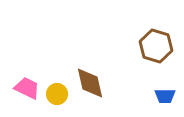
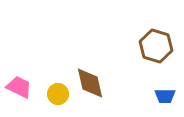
pink trapezoid: moved 8 px left, 1 px up
yellow circle: moved 1 px right
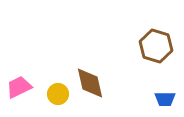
pink trapezoid: rotated 52 degrees counterclockwise
blue trapezoid: moved 3 px down
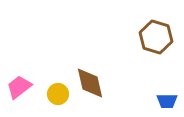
brown hexagon: moved 9 px up
pink trapezoid: rotated 12 degrees counterclockwise
blue trapezoid: moved 2 px right, 2 px down
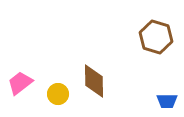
brown diamond: moved 4 px right, 2 px up; rotated 12 degrees clockwise
pink trapezoid: moved 1 px right, 4 px up
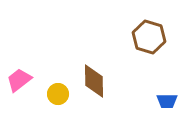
brown hexagon: moved 7 px left
pink trapezoid: moved 1 px left, 3 px up
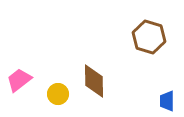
blue trapezoid: rotated 90 degrees clockwise
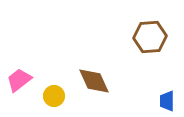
brown hexagon: moved 1 px right; rotated 20 degrees counterclockwise
brown diamond: rotated 24 degrees counterclockwise
yellow circle: moved 4 px left, 2 px down
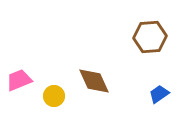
pink trapezoid: rotated 16 degrees clockwise
blue trapezoid: moved 8 px left, 7 px up; rotated 55 degrees clockwise
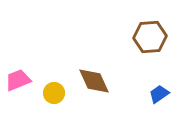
pink trapezoid: moved 1 px left
yellow circle: moved 3 px up
